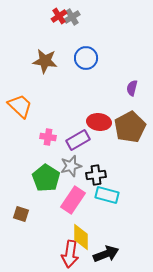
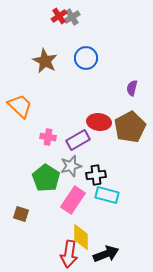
brown star: rotated 20 degrees clockwise
red arrow: moved 1 px left
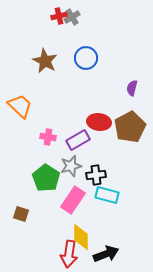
red cross: rotated 21 degrees clockwise
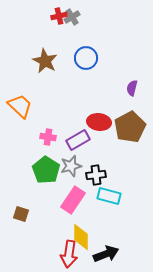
green pentagon: moved 8 px up
cyan rectangle: moved 2 px right, 1 px down
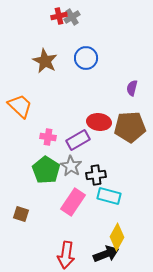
brown pentagon: rotated 24 degrees clockwise
gray star: rotated 25 degrees counterclockwise
pink rectangle: moved 2 px down
yellow diamond: moved 36 px right; rotated 28 degrees clockwise
red arrow: moved 3 px left, 1 px down
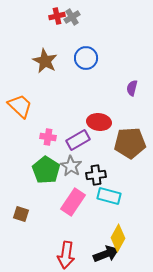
red cross: moved 2 px left
brown pentagon: moved 16 px down
yellow diamond: moved 1 px right, 1 px down
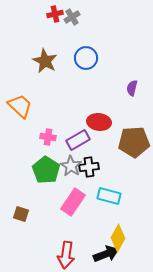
red cross: moved 2 px left, 2 px up
brown pentagon: moved 4 px right, 1 px up
black cross: moved 7 px left, 8 px up
